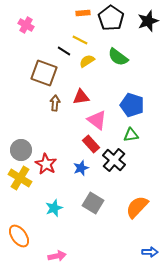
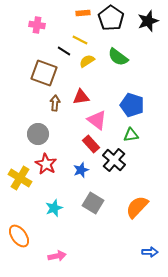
pink cross: moved 11 px right; rotated 21 degrees counterclockwise
gray circle: moved 17 px right, 16 px up
blue star: moved 2 px down
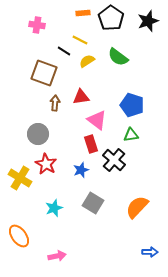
red rectangle: rotated 24 degrees clockwise
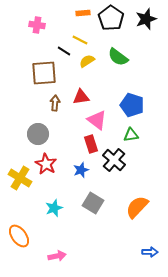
black star: moved 2 px left, 2 px up
brown square: rotated 24 degrees counterclockwise
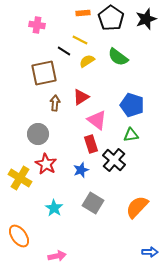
brown square: rotated 8 degrees counterclockwise
red triangle: rotated 24 degrees counterclockwise
cyan star: rotated 18 degrees counterclockwise
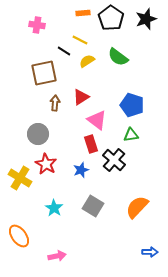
gray square: moved 3 px down
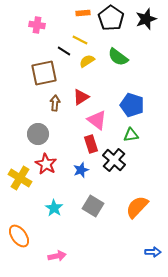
blue arrow: moved 3 px right
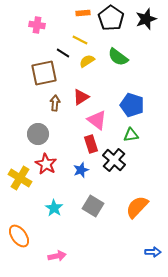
black line: moved 1 px left, 2 px down
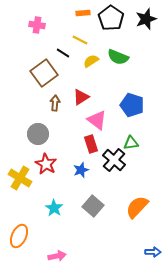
green semicircle: rotated 15 degrees counterclockwise
yellow semicircle: moved 4 px right
brown square: rotated 24 degrees counterclockwise
green triangle: moved 8 px down
gray square: rotated 10 degrees clockwise
orange ellipse: rotated 60 degrees clockwise
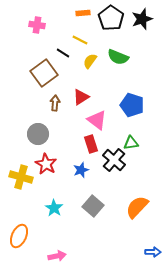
black star: moved 4 px left
yellow semicircle: moved 1 px left; rotated 21 degrees counterclockwise
yellow cross: moved 1 px right, 1 px up; rotated 15 degrees counterclockwise
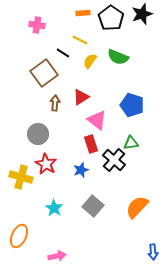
black star: moved 5 px up
blue arrow: rotated 84 degrees clockwise
